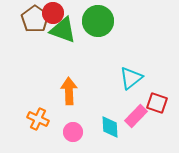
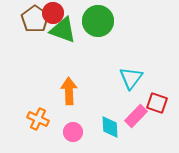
cyan triangle: rotated 15 degrees counterclockwise
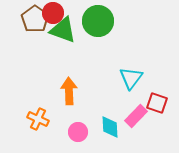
pink circle: moved 5 px right
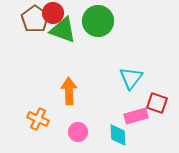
pink rectangle: rotated 30 degrees clockwise
cyan diamond: moved 8 px right, 8 px down
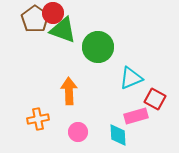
green circle: moved 26 px down
cyan triangle: rotated 30 degrees clockwise
red square: moved 2 px left, 4 px up; rotated 10 degrees clockwise
orange cross: rotated 35 degrees counterclockwise
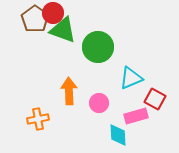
pink circle: moved 21 px right, 29 px up
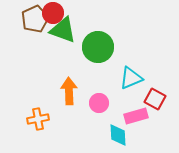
brown pentagon: rotated 12 degrees clockwise
